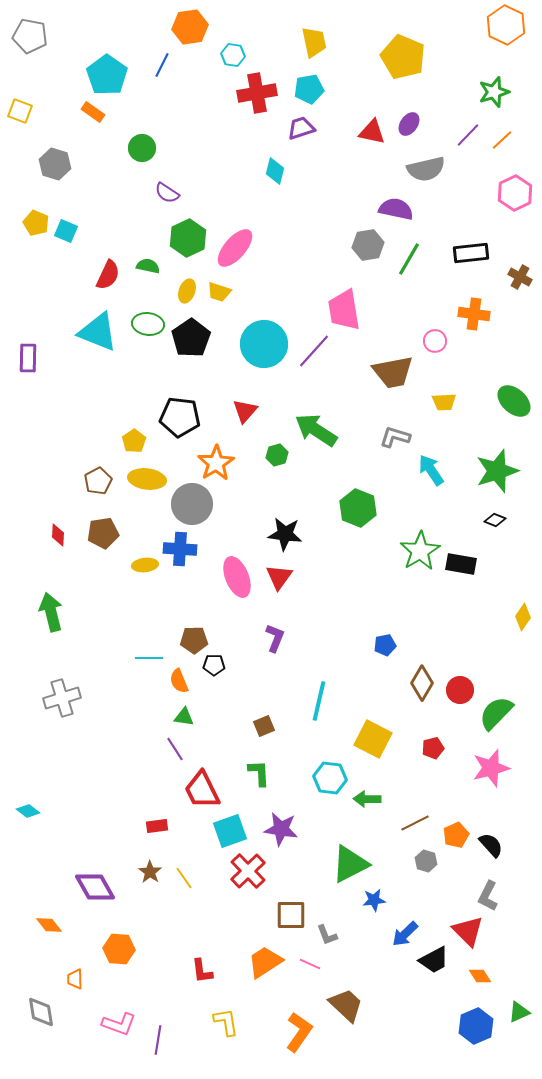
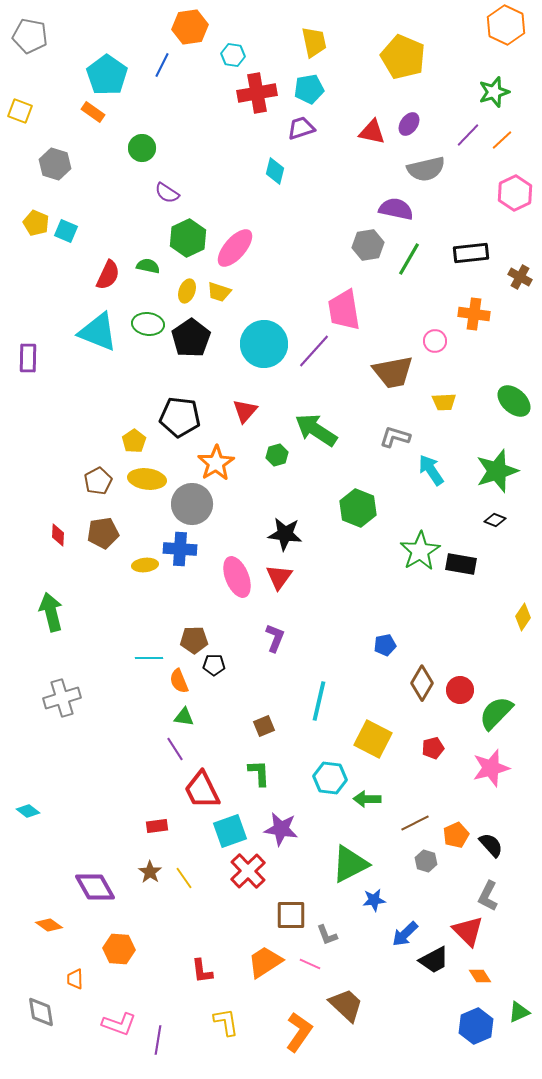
orange diamond at (49, 925): rotated 16 degrees counterclockwise
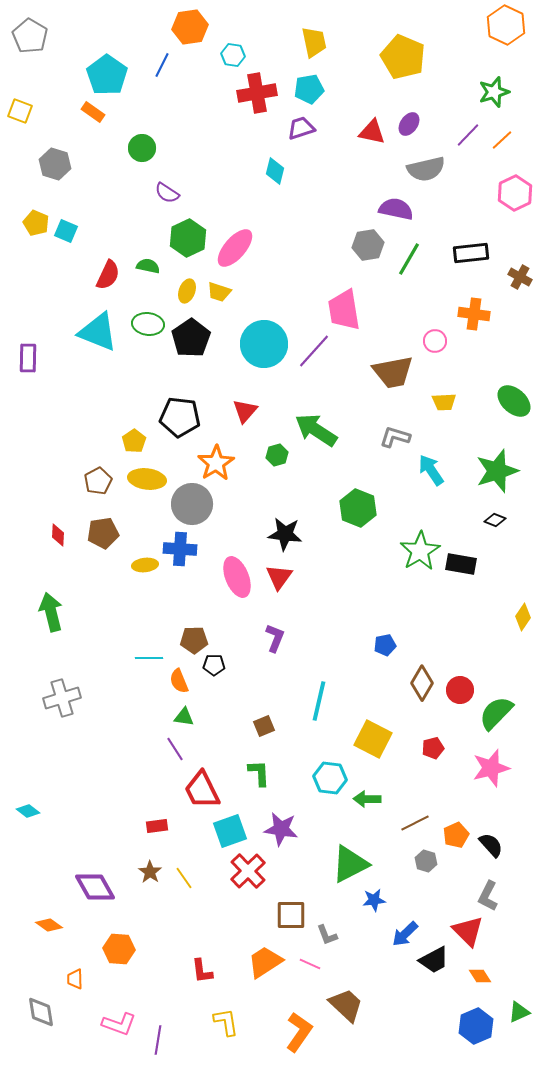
gray pentagon at (30, 36): rotated 20 degrees clockwise
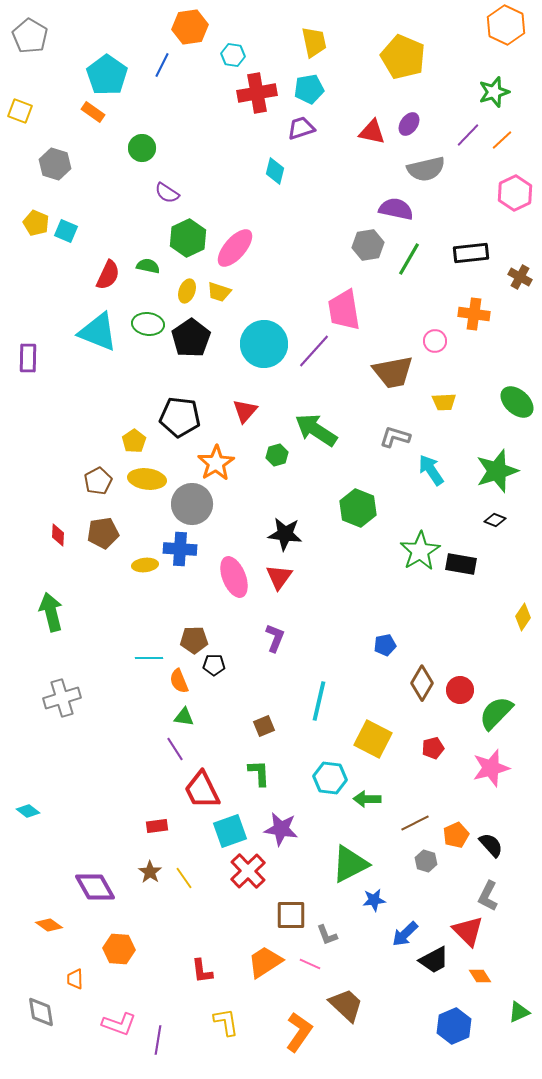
green ellipse at (514, 401): moved 3 px right, 1 px down
pink ellipse at (237, 577): moved 3 px left
blue hexagon at (476, 1026): moved 22 px left
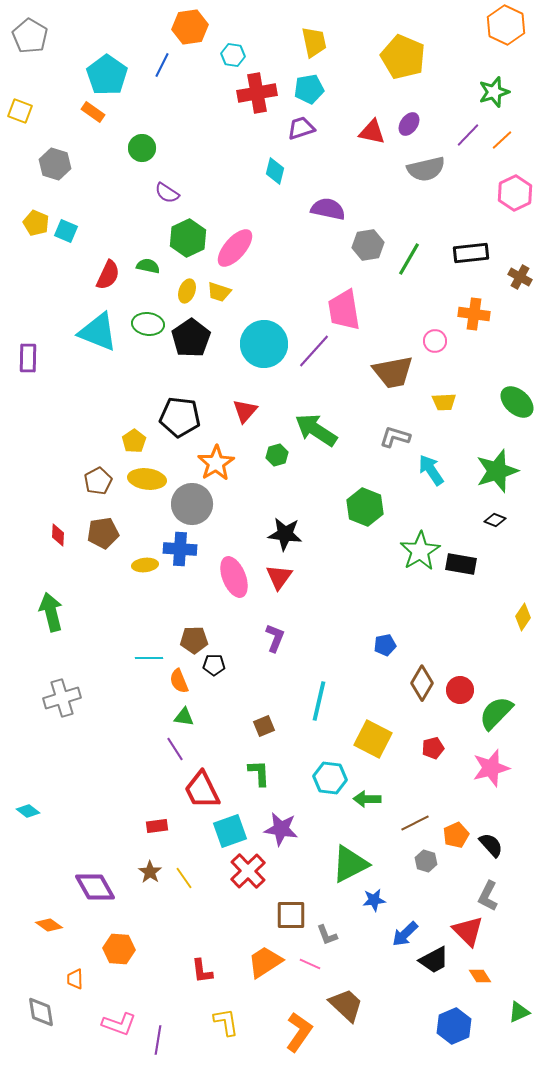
purple semicircle at (396, 209): moved 68 px left
green hexagon at (358, 508): moved 7 px right, 1 px up
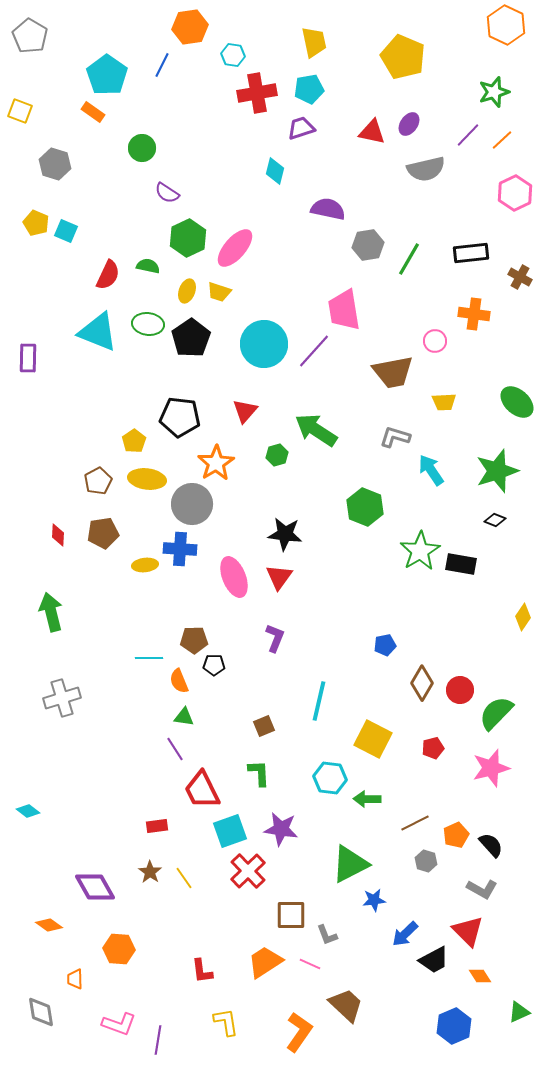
gray L-shape at (488, 896): moved 6 px left, 7 px up; rotated 88 degrees counterclockwise
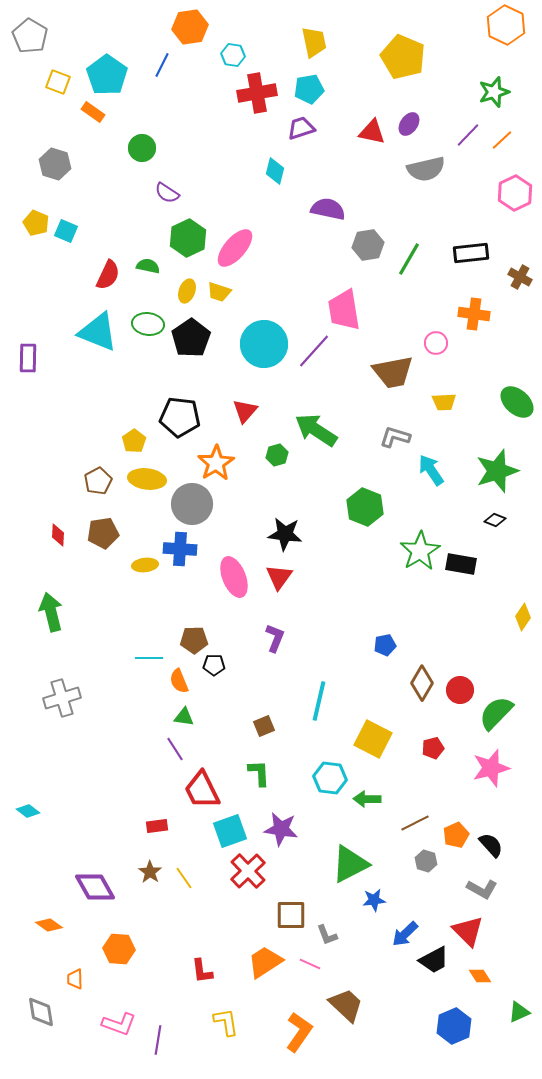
yellow square at (20, 111): moved 38 px right, 29 px up
pink circle at (435, 341): moved 1 px right, 2 px down
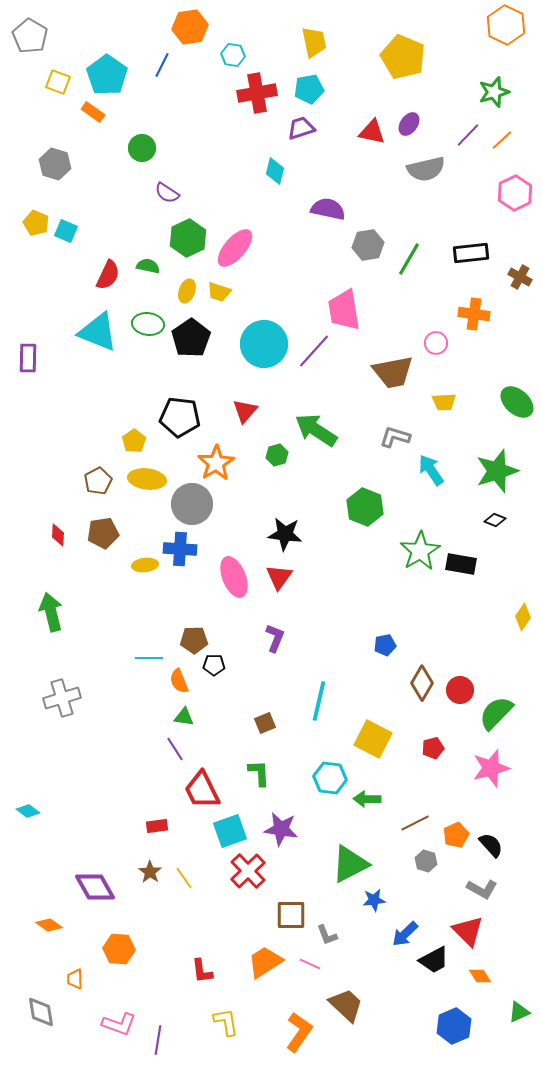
brown square at (264, 726): moved 1 px right, 3 px up
